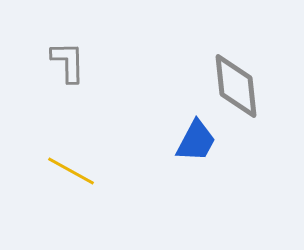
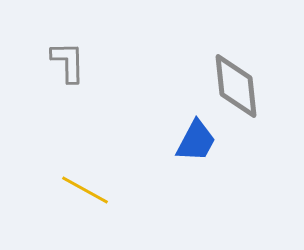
yellow line: moved 14 px right, 19 px down
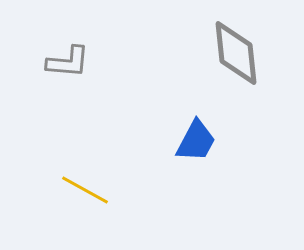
gray L-shape: rotated 96 degrees clockwise
gray diamond: moved 33 px up
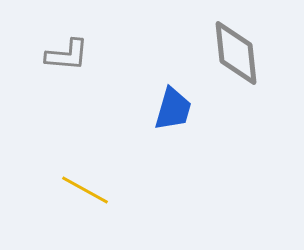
gray L-shape: moved 1 px left, 7 px up
blue trapezoid: moved 23 px left, 32 px up; rotated 12 degrees counterclockwise
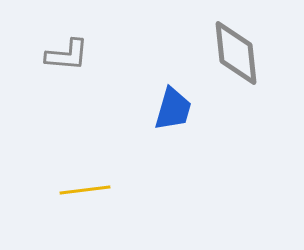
yellow line: rotated 36 degrees counterclockwise
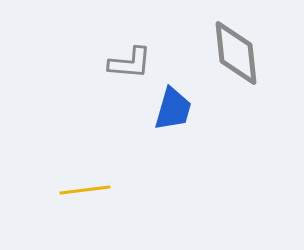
gray L-shape: moved 63 px right, 8 px down
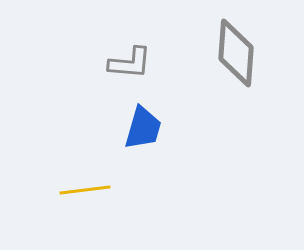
gray diamond: rotated 10 degrees clockwise
blue trapezoid: moved 30 px left, 19 px down
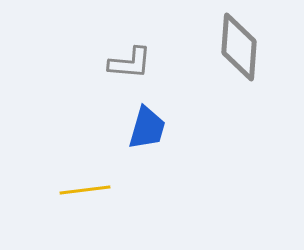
gray diamond: moved 3 px right, 6 px up
blue trapezoid: moved 4 px right
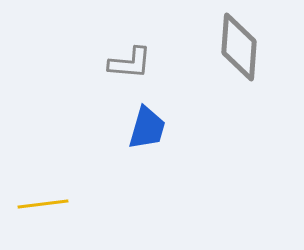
yellow line: moved 42 px left, 14 px down
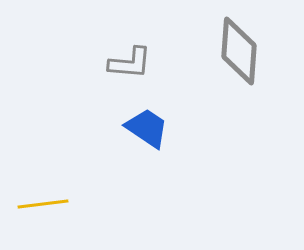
gray diamond: moved 4 px down
blue trapezoid: rotated 72 degrees counterclockwise
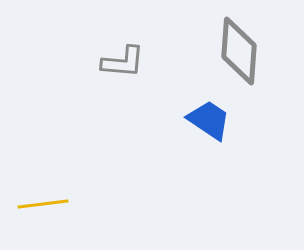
gray L-shape: moved 7 px left, 1 px up
blue trapezoid: moved 62 px right, 8 px up
